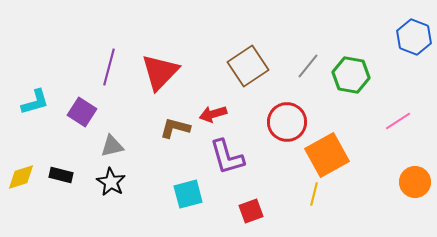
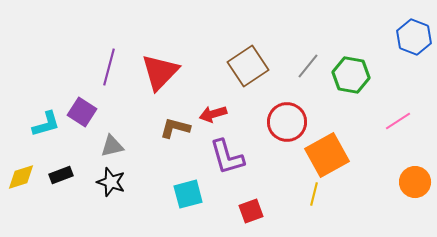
cyan L-shape: moved 11 px right, 22 px down
black rectangle: rotated 35 degrees counterclockwise
black star: rotated 12 degrees counterclockwise
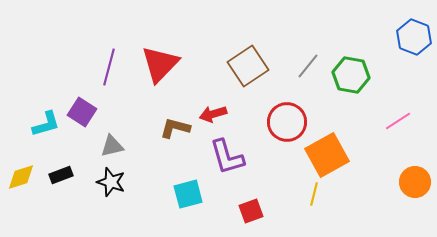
red triangle: moved 8 px up
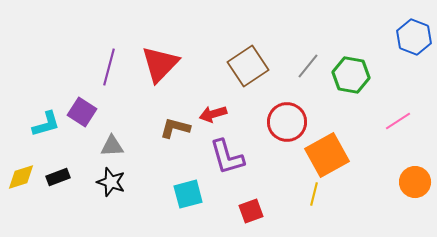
gray triangle: rotated 10 degrees clockwise
black rectangle: moved 3 px left, 2 px down
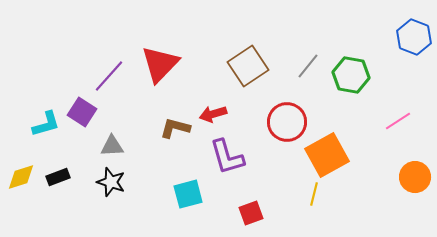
purple line: moved 9 px down; rotated 27 degrees clockwise
orange circle: moved 5 px up
red square: moved 2 px down
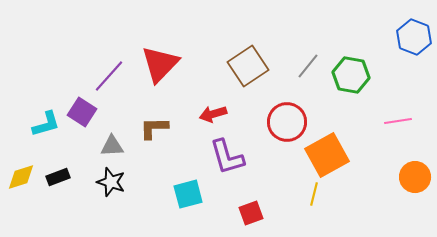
pink line: rotated 24 degrees clockwise
brown L-shape: moved 21 px left; rotated 16 degrees counterclockwise
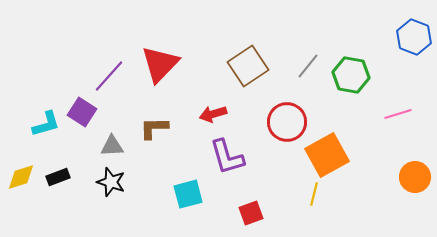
pink line: moved 7 px up; rotated 8 degrees counterclockwise
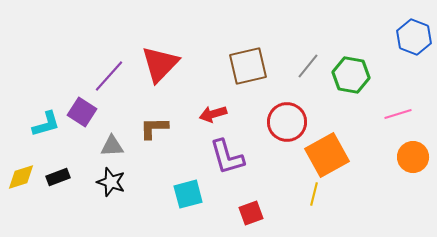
brown square: rotated 21 degrees clockwise
orange circle: moved 2 px left, 20 px up
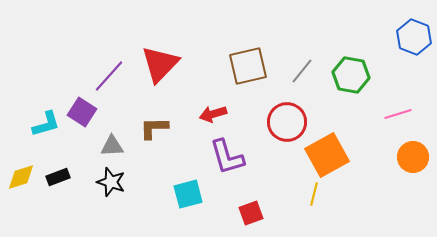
gray line: moved 6 px left, 5 px down
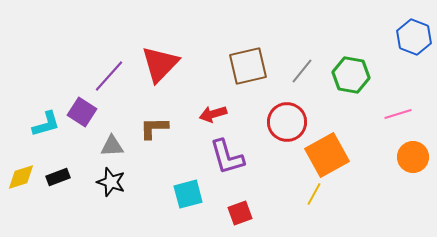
yellow line: rotated 15 degrees clockwise
red square: moved 11 px left
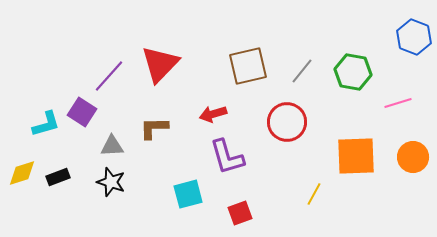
green hexagon: moved 2 px right, 3 px up
pink line: moved 11 px up
orange square: moved 29 px right, 1 px down; rotated 27 degrees clockwise
yellow diamond: moved 1 px right, 4 px up
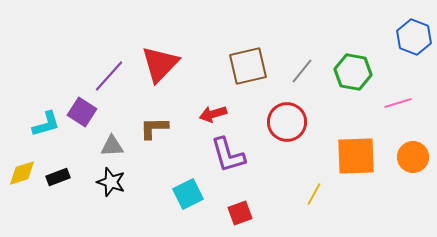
purple L-shape: moved 1 px right, 2 px up
cyan square: rotated 12 degrees counterclockwise
